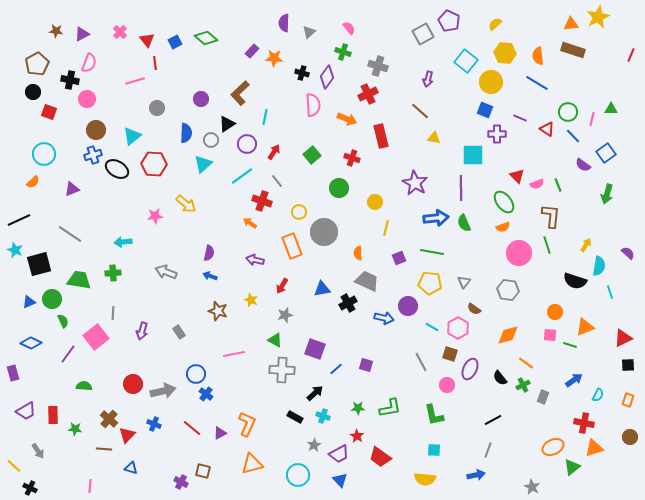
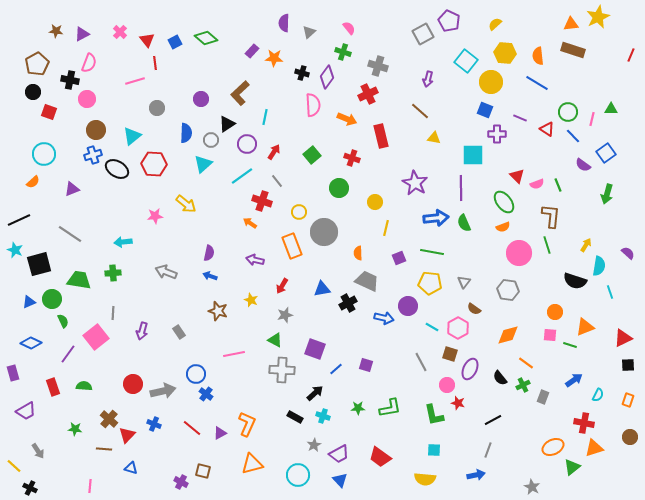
red rectangle at (53, 415): moved 28 px up; rotated 18 degrees counterclockwise
red star at (357, 436): moved 101 px right, 33 px up; rotated 16 degrees counterclockwise
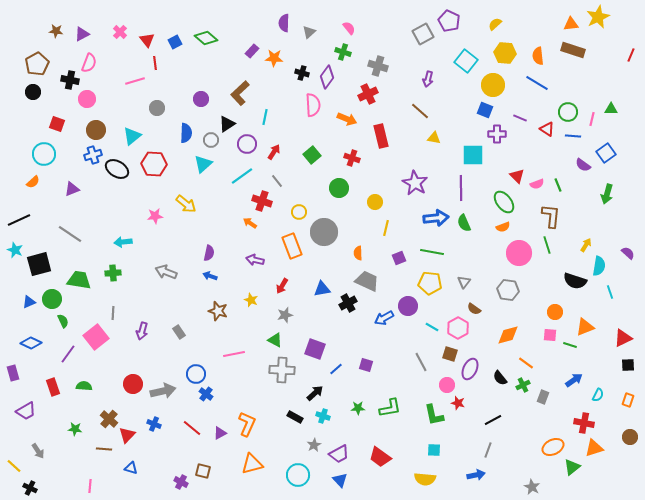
yellow circle at (491, 82): moved 2 px right, 3 px down
red square at (49, 112): moved 8 px right, 12 px down
blue line at (573, 136): rotated 42 degrees counterclockwise
blue arrow at (384, 318): rotated 138 degrees clockwise
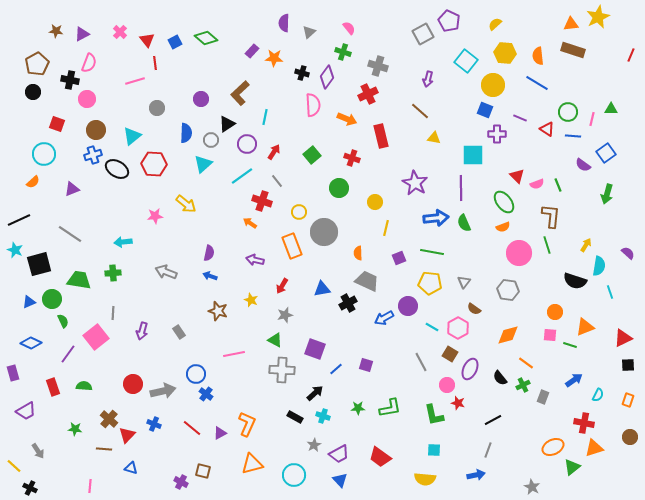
brown square at (450, 354): rotated 14 degrees clockwise
cyan circle at (298, 475): moved 4 px left
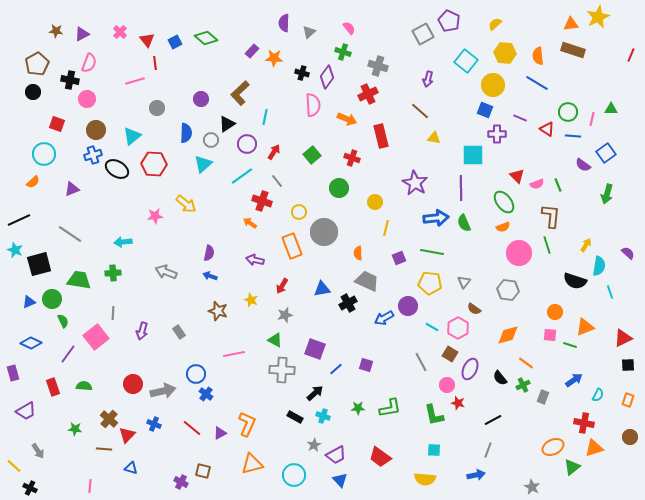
purple trapezoid at (339, 454): moved 3 px left, 1 px down
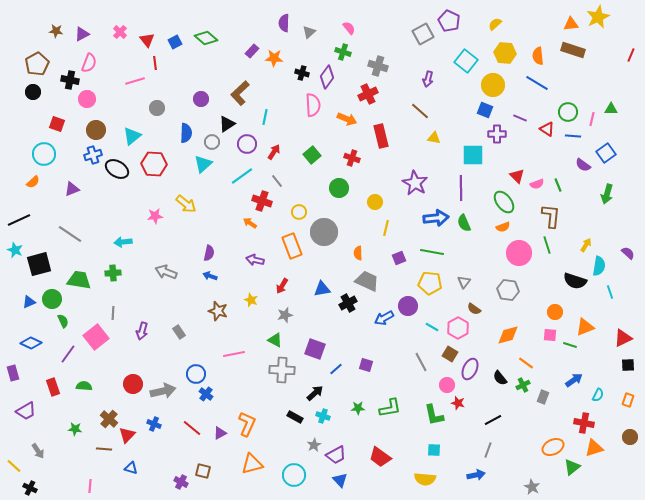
gray circle at (211, 140): moved 1 px right, 2 px down
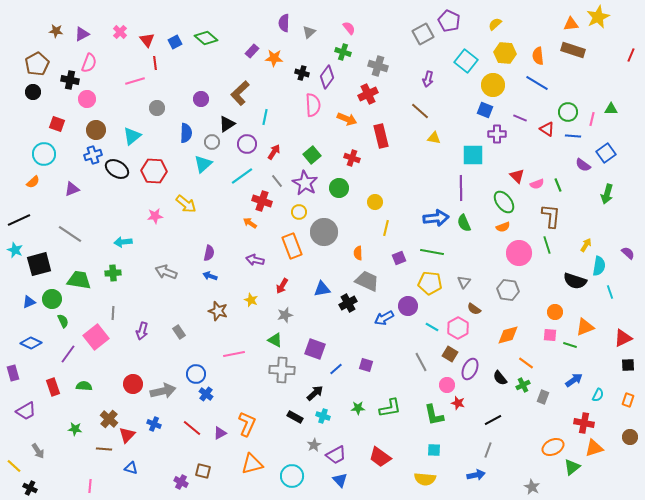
red hexagon at (154, 164): moved 7 px down
purple star at (415, 183): moved 110 px left
cyan circle at (294, 475): moved 2 px left, 1 px down
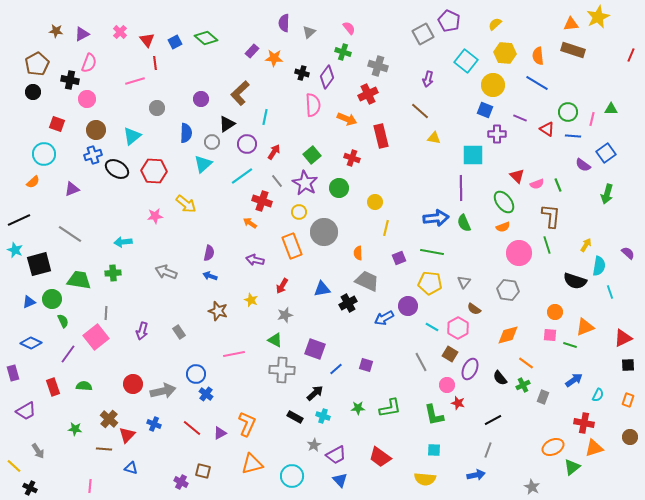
gray line at (113, 313): moved 7 px left
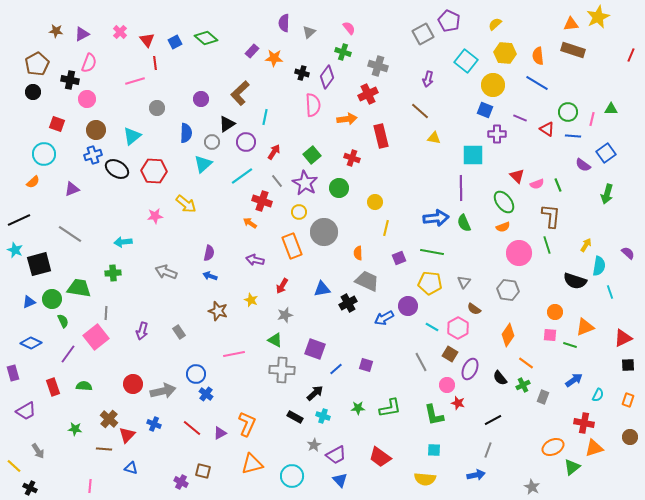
orange arrow at (347, 119): rotated 30 degrees counterclockwise
purple circle at (247, 144): moved 1 px left, 2 px up
green trapezoid at (79, 280): moved 8 px down
orange diamond at (508, 335): rotated 40 degrees counterclockwise
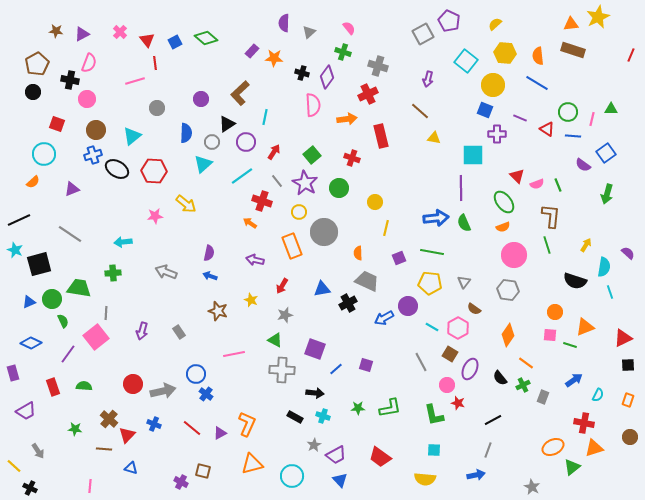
pink circle at (519, 253): moved 5 px left, 2 px down
cyan semicircle at (599, 266): moved 5 px right, 1 px down
black arrow at (315, 393): rotated 48 degrees clockwise
